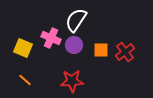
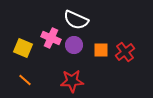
white semicircle: rotated 100 degrees counterclockwise
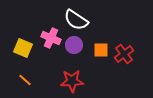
white semicircle: rotated 10 degrees clockwise
red cross: moved 1 px left, 2 px down
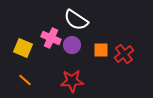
purple circle: moved 2 px left
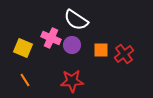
orange line: rotated 16 degrees clockwise
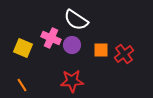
orange line: moved 3 px left, 5 px down
